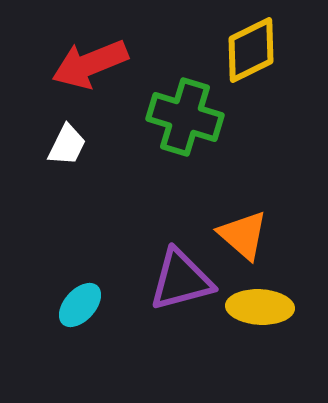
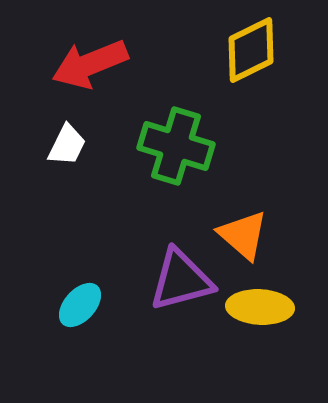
green cross: moved 9 px left, 29 px down
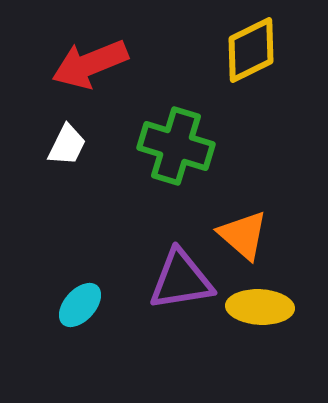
purple triangle: rotated 6 degrees clockwise
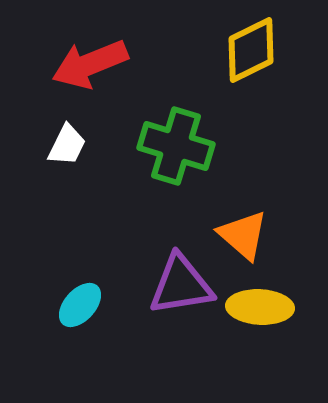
purple triangle: moved 5 px down
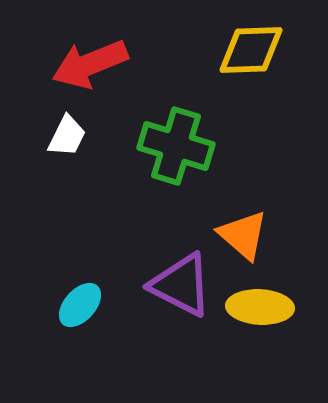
yellow diamond: rotated 24 degrees clockwise
white trapezoid: moved 9 px up
purple triangle: rotated 36 degrees clockwise
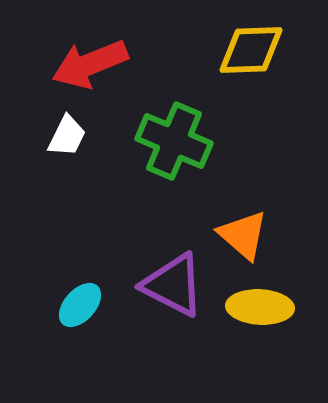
green cross: moved 2 px left, 5 px up; rotated 6 degrees clockwise
purple triangle: moved 8 px left
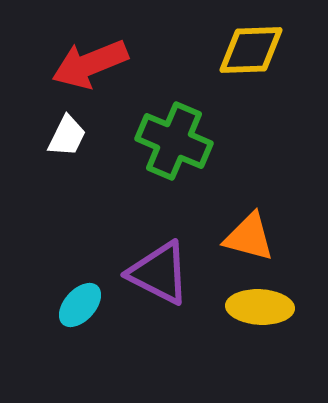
orange triangle: moved 6 px right, 2 px down; rotated 26 degrees counterclockwise
purple triangle: moved 14 px left, 12 px up
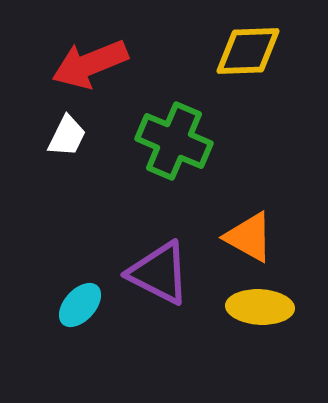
yellow diamond: moved 3 px left, 1 px down
orange triangle: rotated 14 degrees clockwise
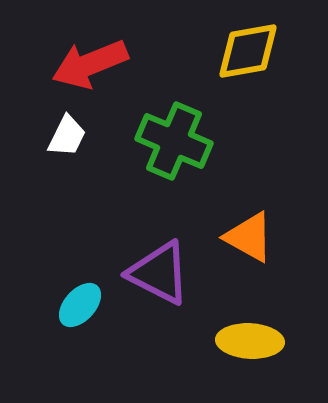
yellow diamond: rotated 8 degrees counterclockwise
yellow ellipse: moved 10 px left, 34 px down
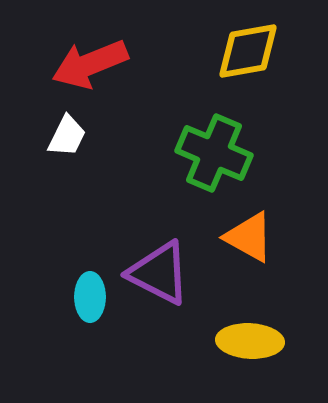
green cross: moved 40 px right, 12 px down
cyan ellipse: moved 10 px right, 8 px up; rotated 42 degrees counterclockwise
